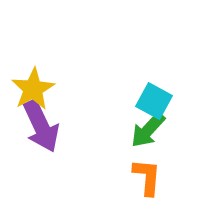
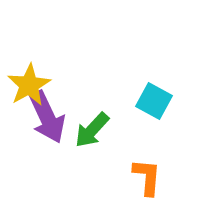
yellow star: moved 4 px left, 4 px up
purple arrow: moved 6 px right, 9 px up
green arrow: moved 56 px left
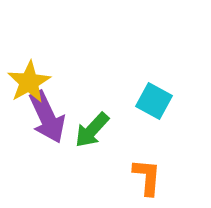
yellow star: moved 3 px up
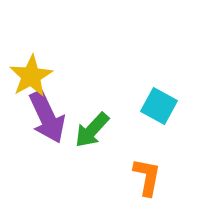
yellow star: moved 2 px right, 6 px up
cyan square: moved 5 px right, 5 px down
orange L-shape: rotated 6 degrees clockwise
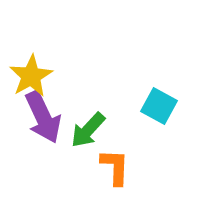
purple arrow: moved 4 px left
green arrow: moved 4 px left
orange L-shape: moved 32 px left, 10 px up; rotated 9 degrees counterclockwise
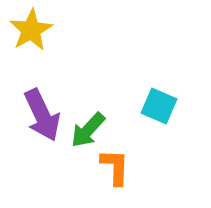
yellow star: moved 46 px up
cyan square: rotated 6 degrees counterclockwise
purple arrow: moved 1 px left, 2 px up
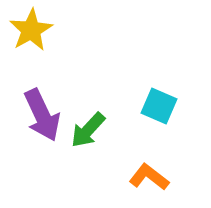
orange L-shape: moved 34 px right, 10 px down; rotated 54 degrees counterclockwise
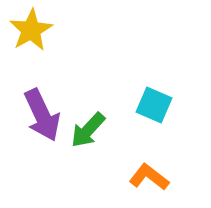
cyan square: moved 5 px left, 1 px up
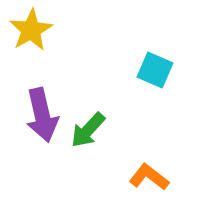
cyan square: moved 1 px right, 35 px up
purple arrow: rotated 12 degrees clockwise
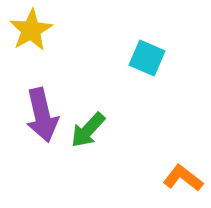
cyan square: moved 8 px left, 12 px up
orange L-shape: moved 34 px right, 1 px down
